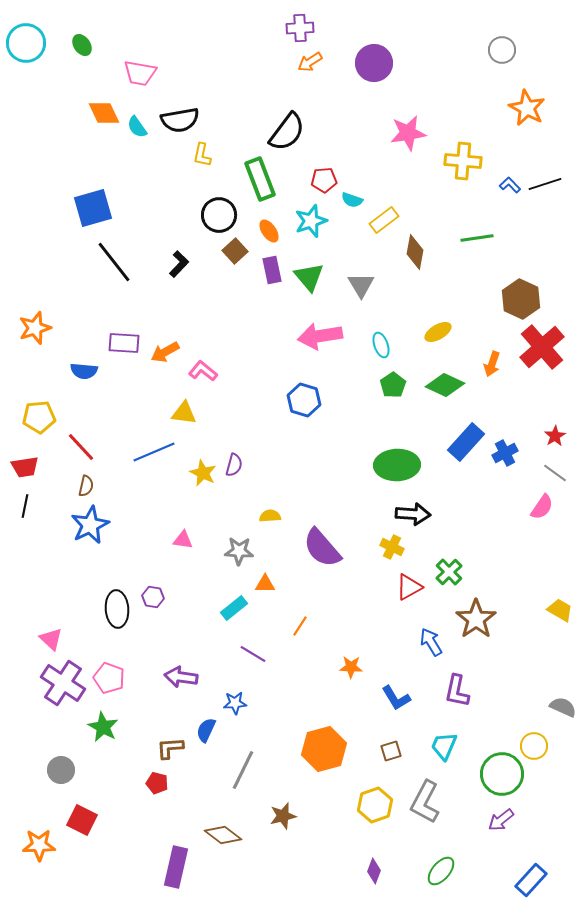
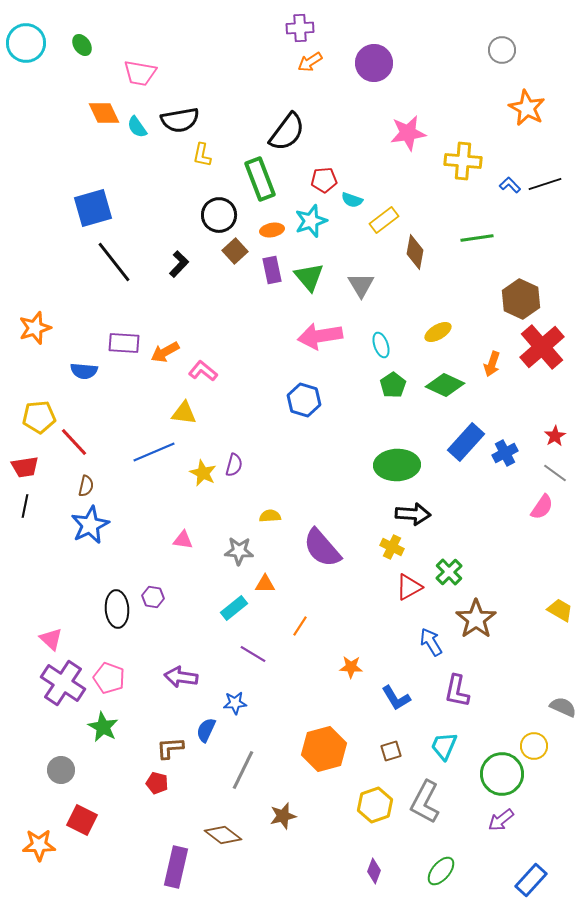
orange ellipse at (269, 231): moved 3 px right, 1 px up; rotated 65 degrees counterclockwise
red line at (81, 447): moved 7 px left, 5 px up
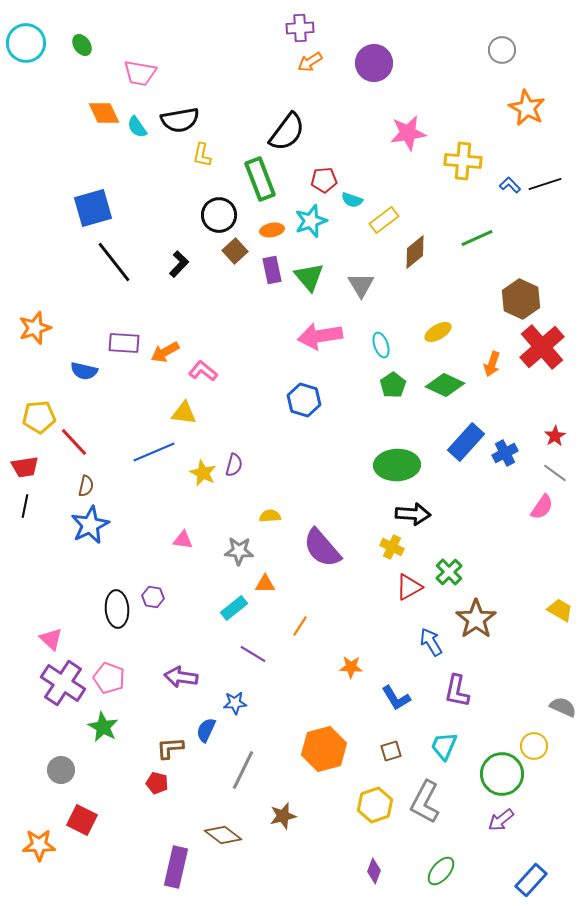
green line at (477, 238): rotated 16 degrees counterclockwise
brown diamond at (415, 252): rotated 40 degrees clockwise
blue semicircle at (84, 371): rotated 8 degrees clockwise
